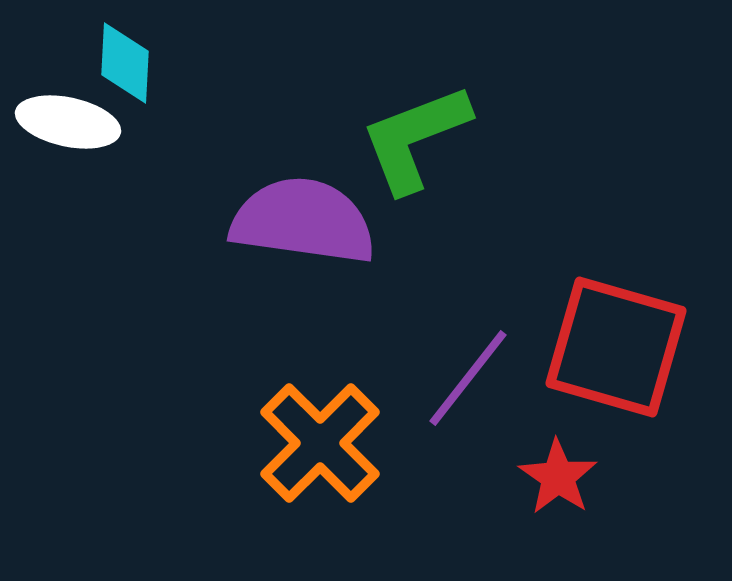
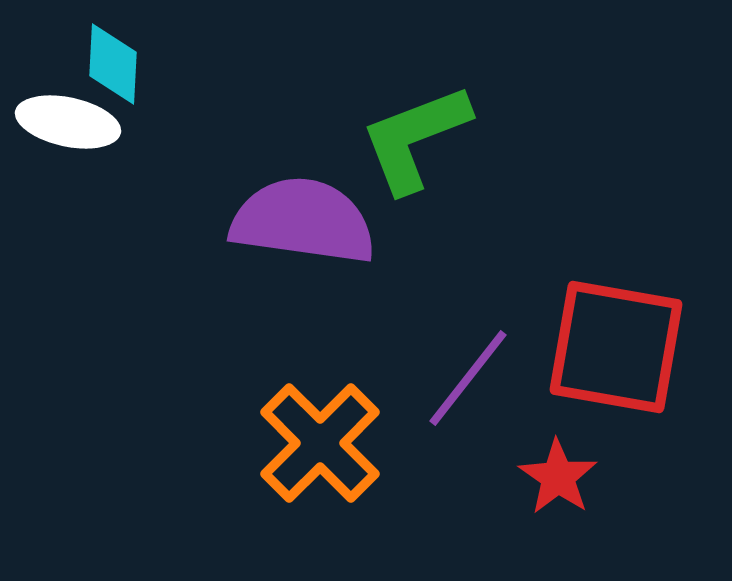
cyan diamond: moved 12 px left, 1 px down
red square: rotated 6 degrees counterclockwise
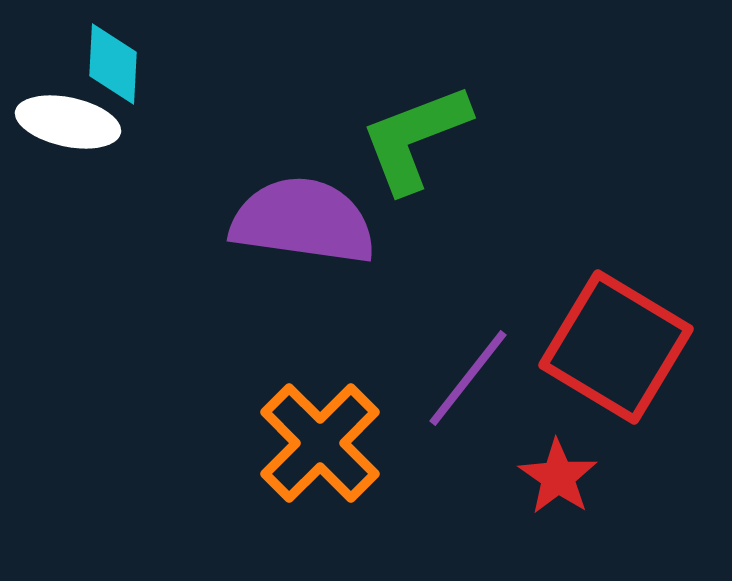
red square: rotated 21 degrees clockwise
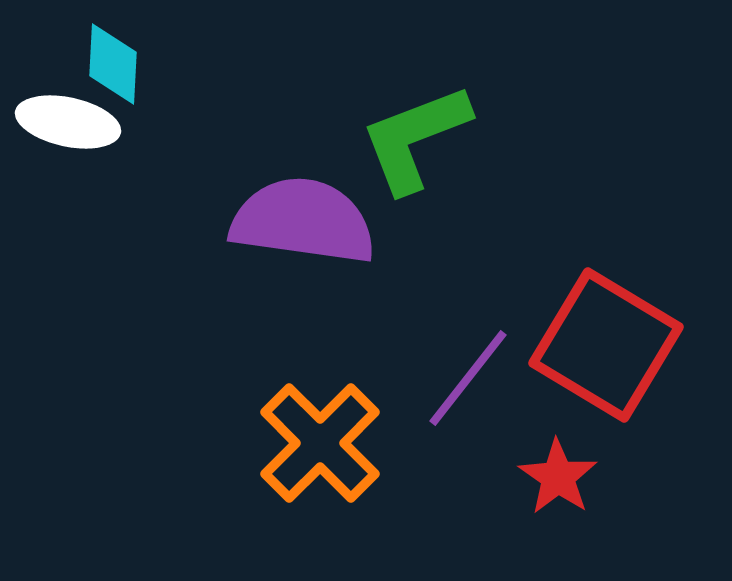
red square: moved 10 px left, 2 px up
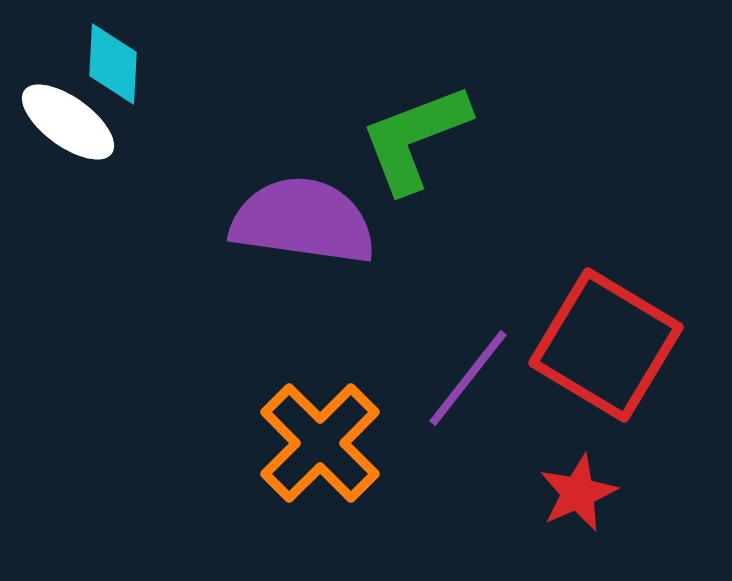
white ellipse: rotated 24 degrees clockwise
red star: moved 20 px right, 16 px down; rotated 14 degrees clockwise
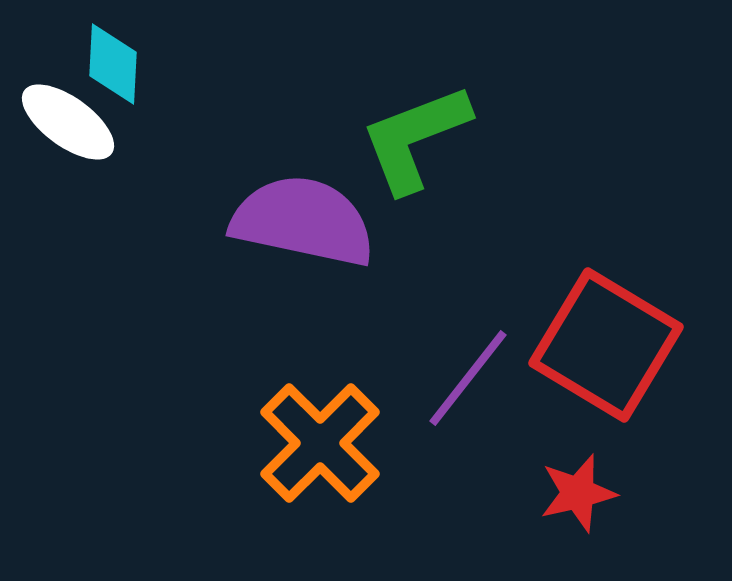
purple semicircle: rotated 4 degrees clockwise
red star: rotated 10 degrees clockwise
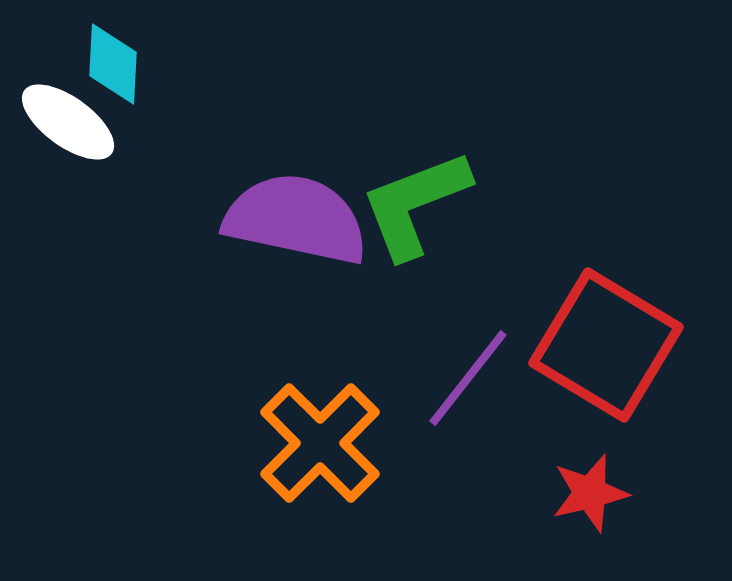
green L-shape: moved 66 px down
purple semicircle: moved 7 px left, 2 px up
red star: moved 12 px right
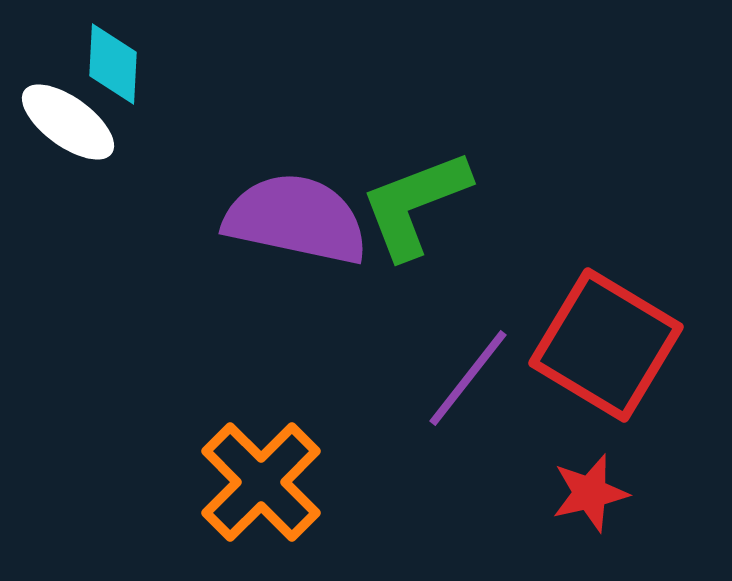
orange cross: moved 59 px left, 39 px down
